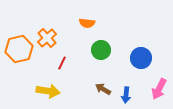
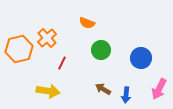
orange semicircle: rotated 14 degrees clockwise
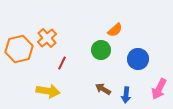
orange semicircle: moved 28 px right, 7 px down; rotated 63 degrees counterclockwise
blue circle: moved 3 px left, 1 px down
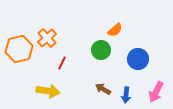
pink arrow: moved 3 px left, 3 px down
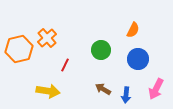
orange semicircle: moved 18 px right; rotated 21 degrees counterclockwise
red line: moved 3 px right, 2 px down
pink arrow: moved 3 px up
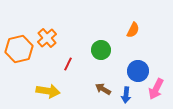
blue circle: moved 12 px down
red line: moved 3 px right, 1 px up
